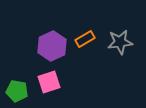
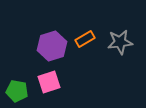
purple hexagon: rotated 8 degrees clockwise
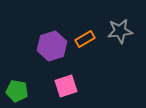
gray star: moved 11 px up
pink square: moved 17 px right, 4 px down
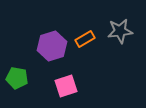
green pentagon: moved 13 px up
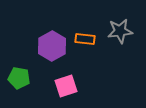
orange rectangle: rotated 36 degrees clockwise
purple hexagon: rotated 12 degrees counterclockwise
green pentagon: moved 2 px right
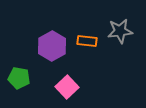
orange rectangle: moved 2 px right, 2 px down
pink square: moved 1 px right, 1 px down; rotated 25 degrees counterclockwise
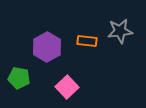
purple hexagon: moved 5 px left, 1 px down
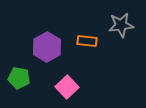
gray star: moved 1 px right, 6 px up
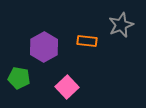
gray star: rotated 15 degrees counterclockwise
purple hexagon: moved 3 px left
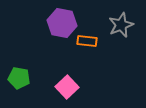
purple hexagon: moved 18 px right, 24 px up; rotated 20 degrees counterclockwise
